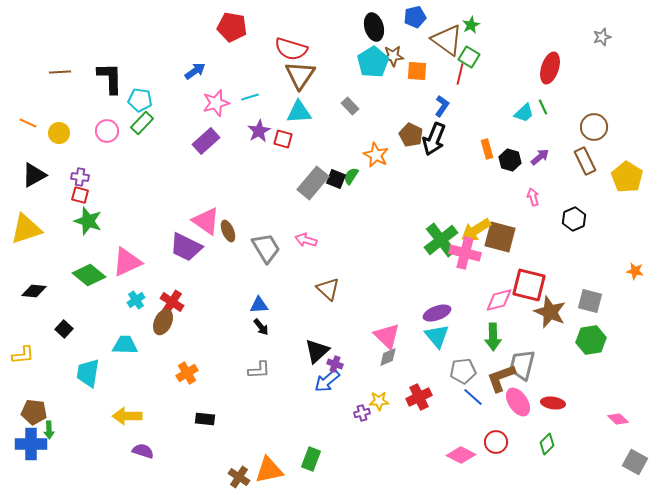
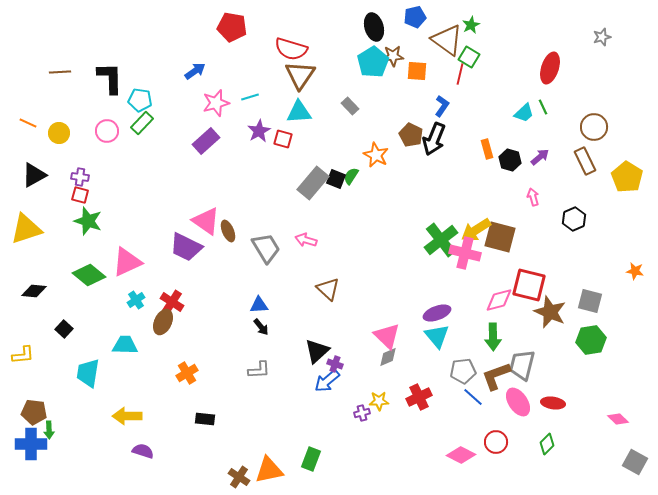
brown L-shape at (501, 378): moved 5 px left, 2 px up
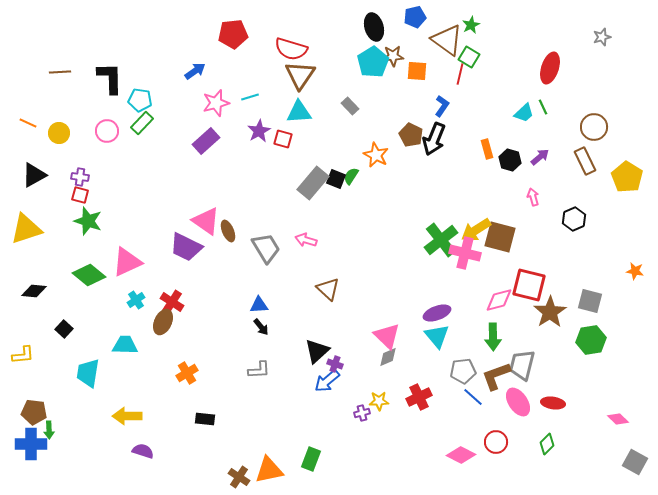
red pentagon at (232, 27): moved 1 px right, 7 px down; rotated 16 degrees counterclockwise
brown star at (550, 312): rotated 16 degrees clockwise
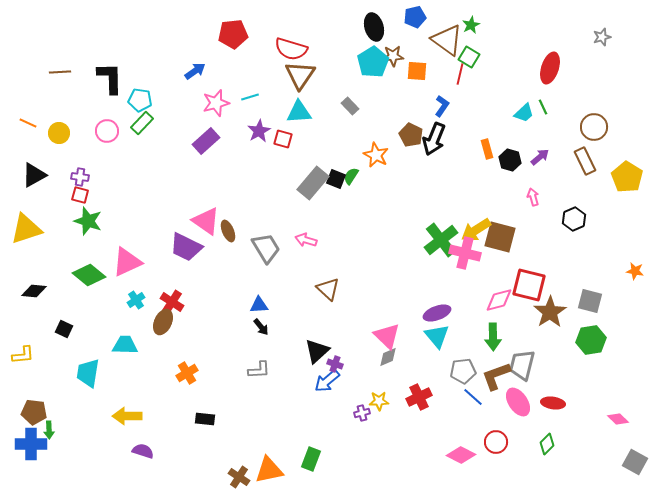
black square at (64, 329): rotated 18 degrees counterclockwise
